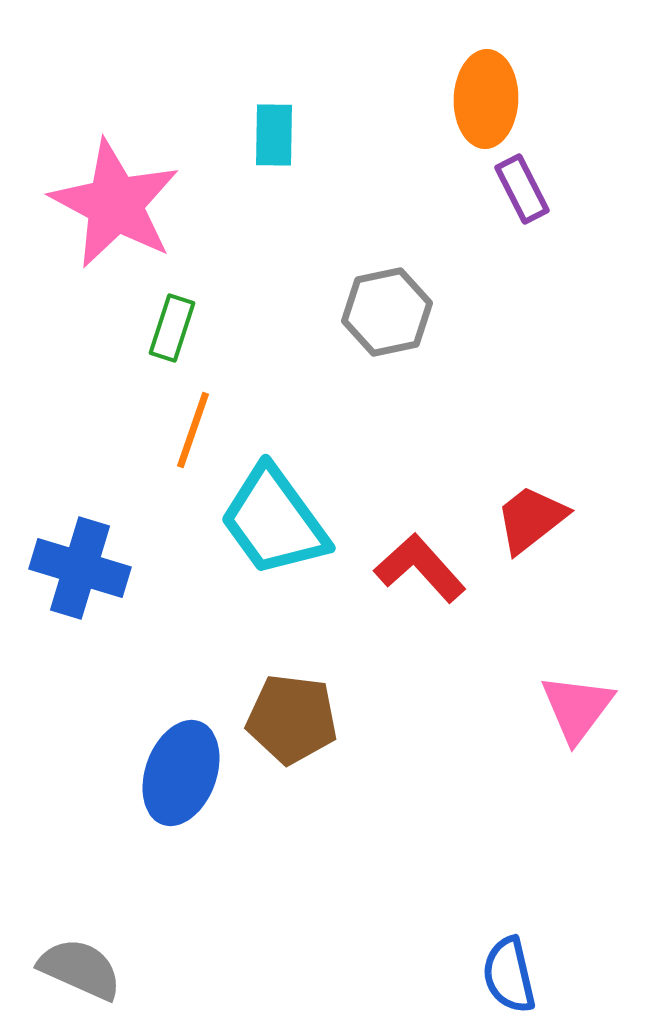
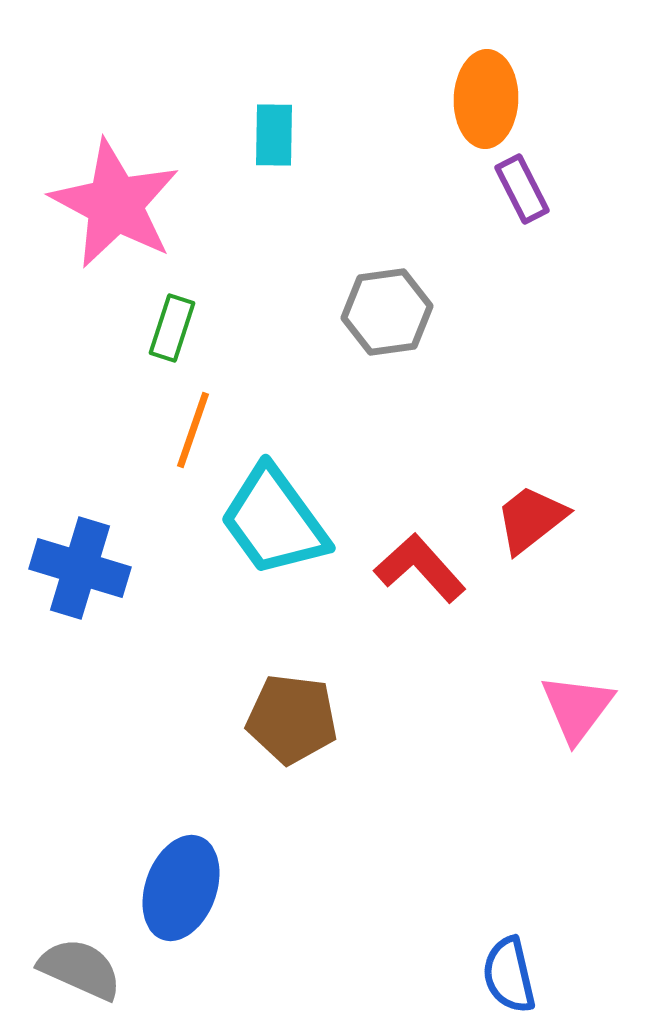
gray hexagon: rotated 4 degrees clockwise
blue ellipse: moved 115 px down
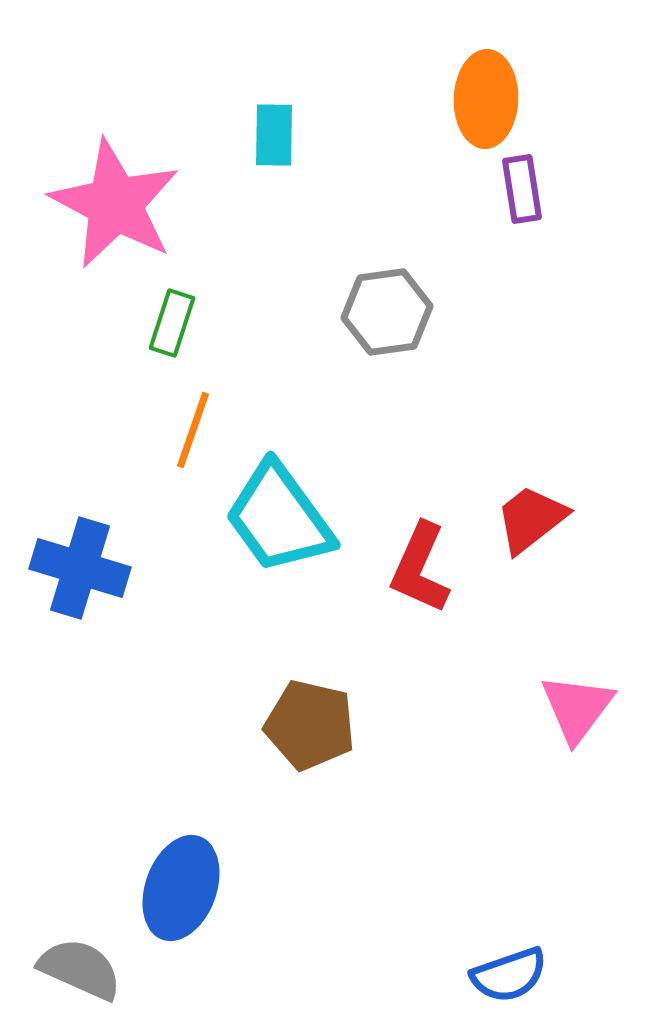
purple rectangle: rotated 18 degrees clockwise
green rectangle: moved 5 px up
cyan trapezoid: moved 5 px right, 3 px up
red L-shape: rotated 114 degrees counterclockwise
brown pentagon: moved 18 px right, 6 px down; rotated 6 degrees clockwise
blue semicircle: rotated 96 degrees counterclockwise
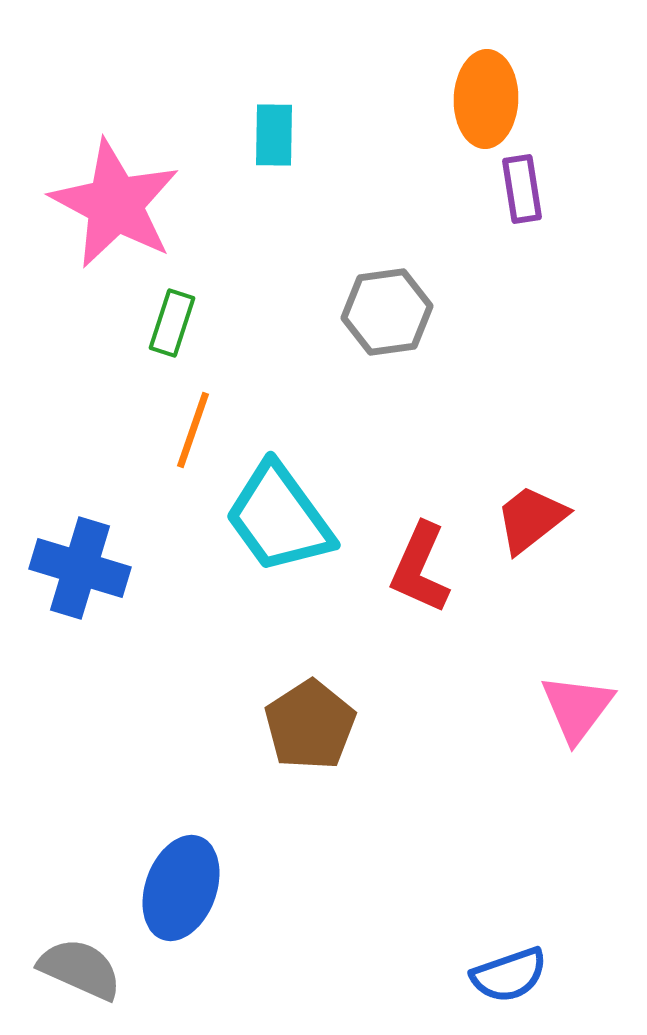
brown pentagon: rotated 26 degrees clockwise
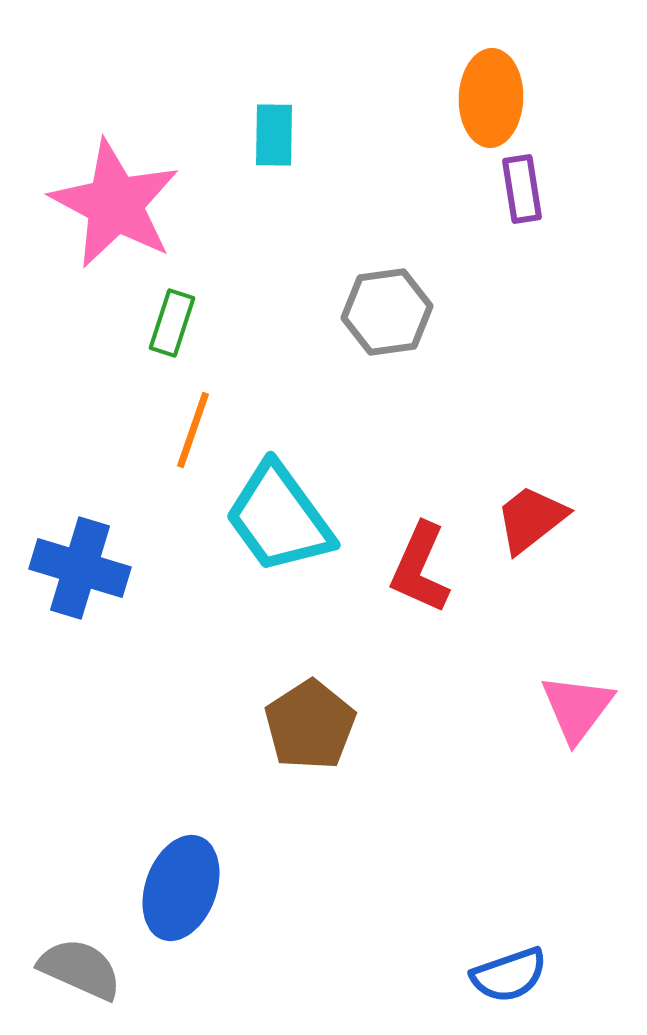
orange ellipse: moved 5 px right, 1 px up
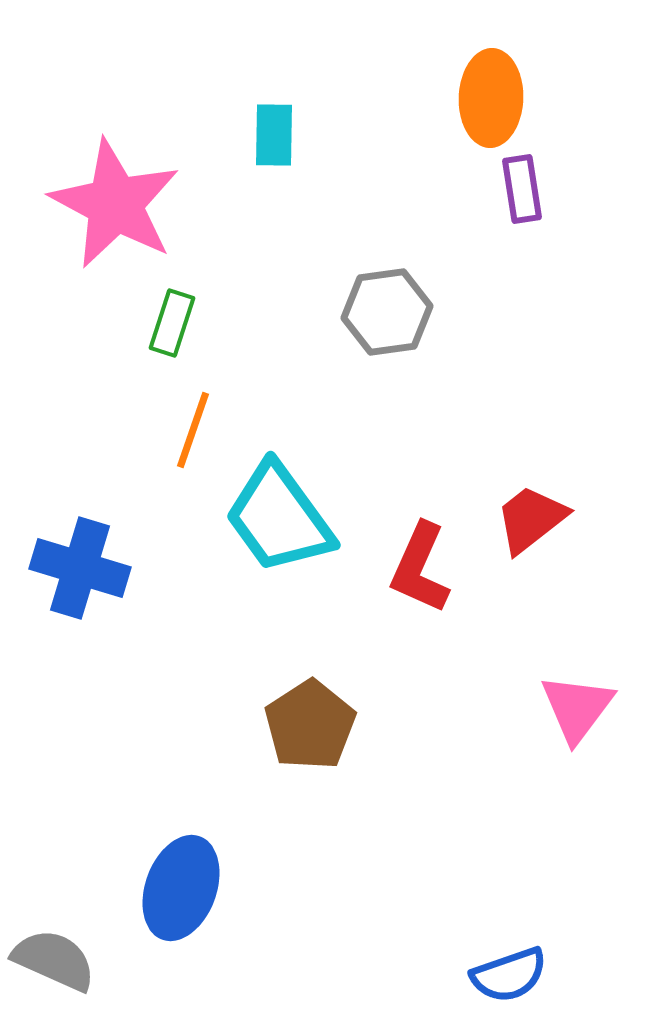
gray semicircle: moved 26 px left, 9 px up
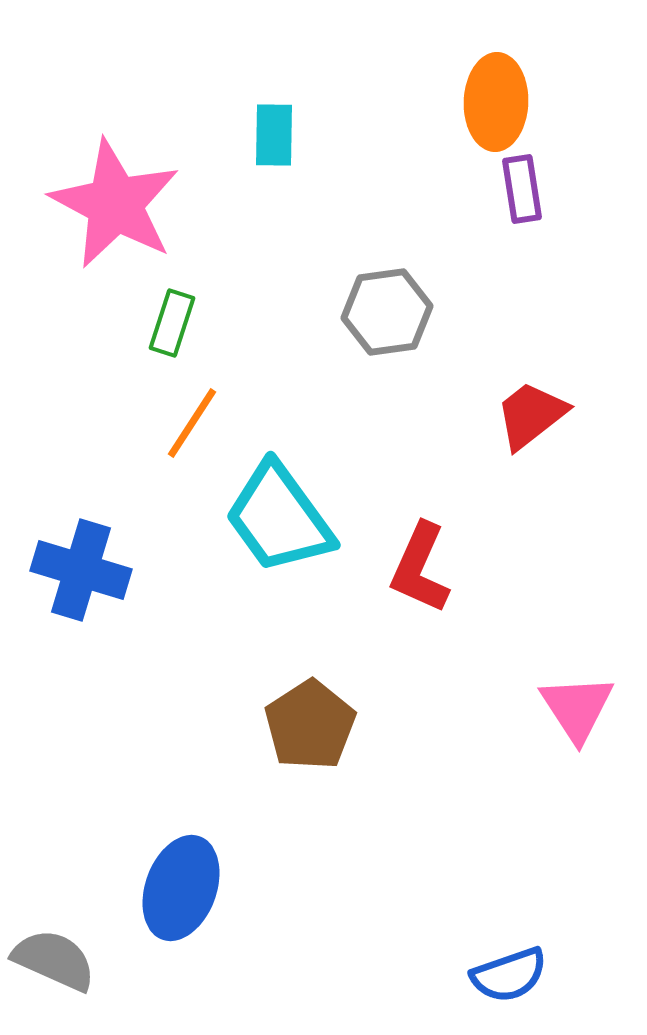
orange ellipse: moved 5 px right, 4 px down
orange line: moved 1 px left, 7 px up; rotated 14 degrees clockwise
red trapezoid: moved 104 px up
blue cross: moved 1 px right, 2 px down
pink triangle: rotated 10 degrees counterclockwise
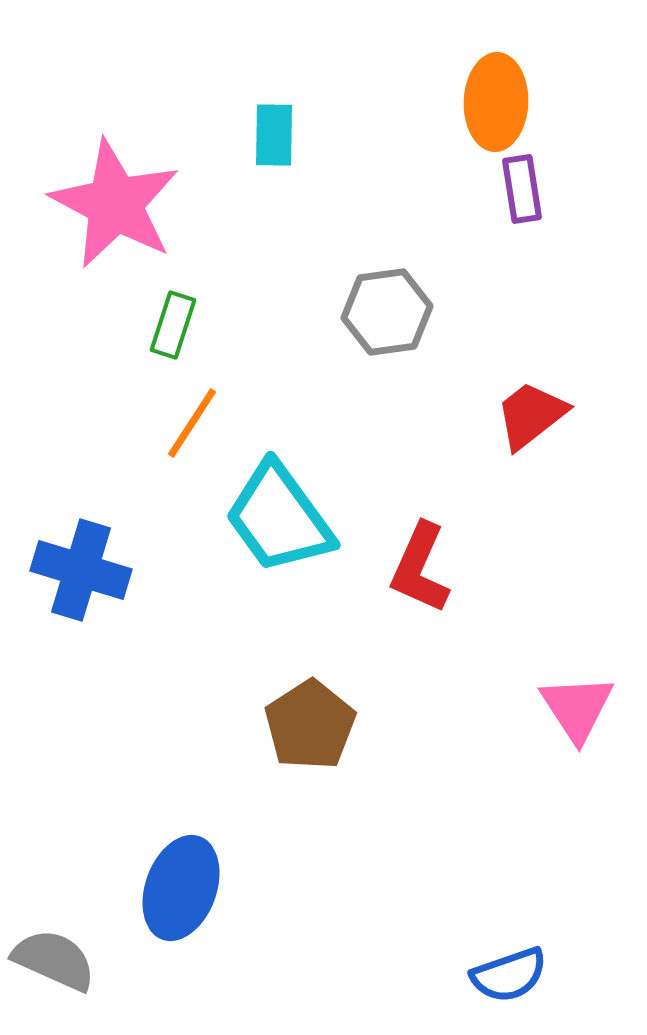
green rectangle: moved 1 px right, 2 px down
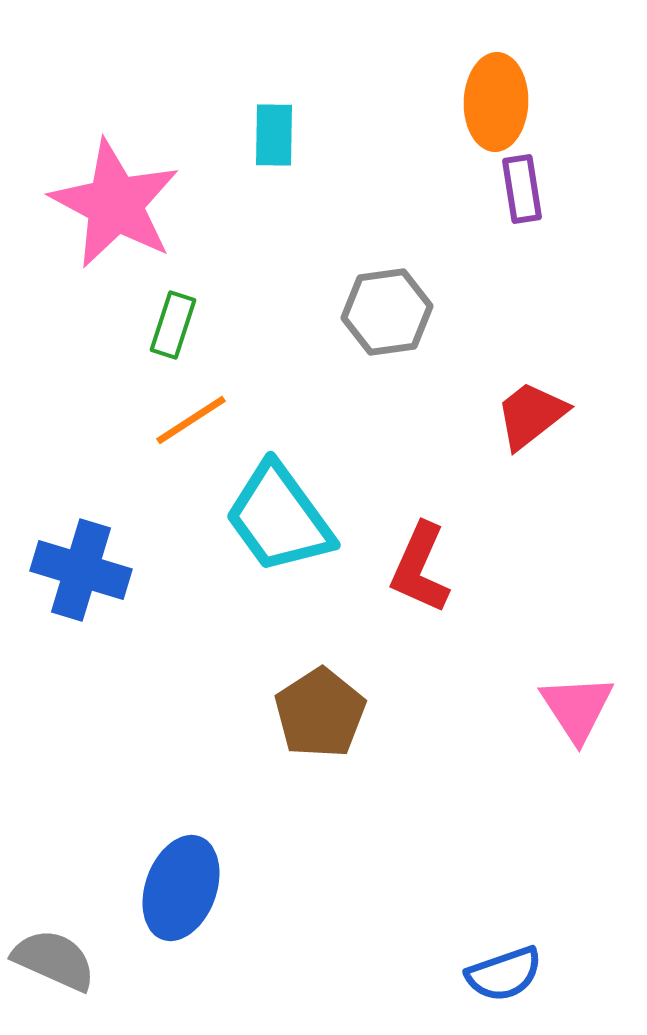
orange line: moved 1 px left, 3 px up; rotated 24 degrees clockwise
brown pentagon: moved 10 px right, 12 px up
blue semicircle: moved 5 px left, 1 px up
